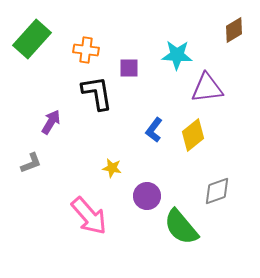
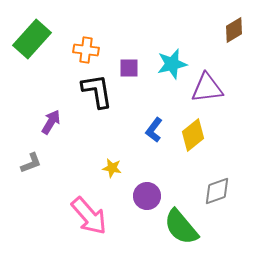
cyan star: moved 5 px left, 9 px down; rotated 16 degrees counterclockwise
black L-shape: moved 2 px up
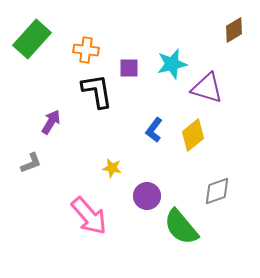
purple triangle: rotated 24 degrees clockwise
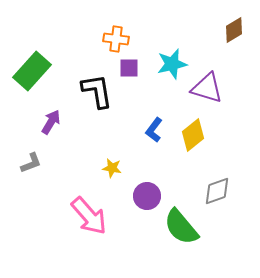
green rectangle: moved 32 px down
orange cross: moved 30 px right, 11 px up
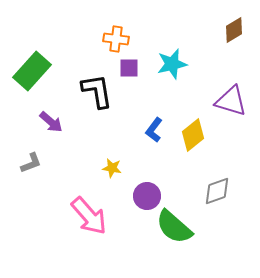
purple triangle: moved 24 px right, 13 px down
purple arrow: rotated 100 degrees clockwise
green semicircle: moved 7 px left; rotated 9 degrees counterclockwise
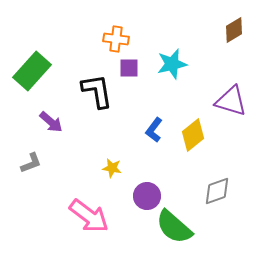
pink arrow: rotated 12 degrees counterclockwise
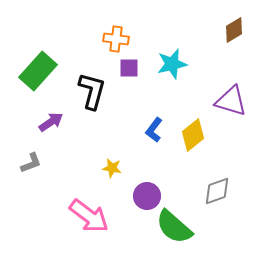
green rectangle: moved 6 px right
black L-shape: moved 5 px left; rotated 24 degrees clockwise
purple arrow: rotated 75 degrees counterclockwise
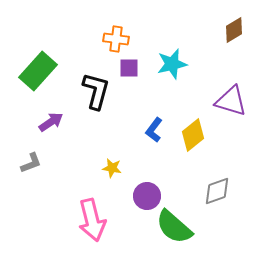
black L-shape: moved 4 px right
pink arrow: moved 3 px right, 4 px down; rotated 39 degrees clockwise
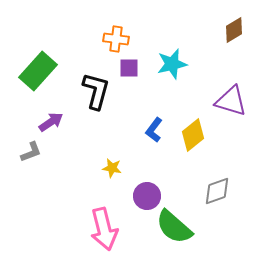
gray L-shape: moved 11 px up
pink arrow: moved 12 px right, 9 px down
